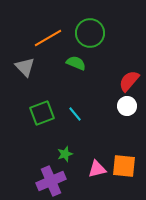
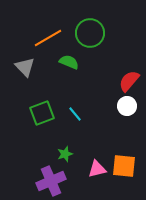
green semicircle: moved 7 px left, 1 px up
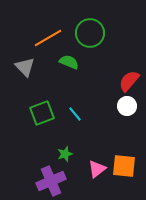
pink triangle: rotated 24 degrees counterclockwise
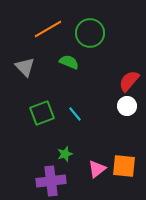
orange line: moved 9 px up
purple cross: rotated 16 degrees clockwise
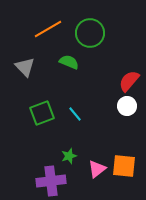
green star: moved 4 px right, 2 px down
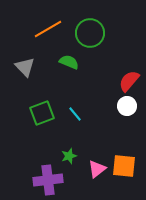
purple cross: moved 3 px left, 1 px up
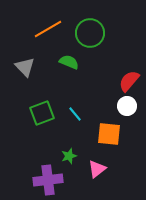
orange square: moved 15 px left, 32 px up
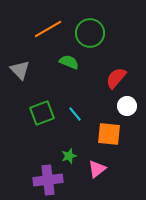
gray triangle: moved 5 px left, 3 px down
red semicircle: moved 13 px left, 3 px up
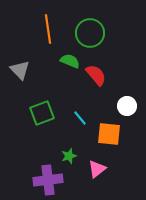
orange line: rotated 68 degrees counterclockwise
green semicircle: moved 1 px right, 1 px up
red semicircle: moved 20 px left, 3 px up; rotated 100 degrees clockwise
cyan line: moved 5 px right, 4 px down
